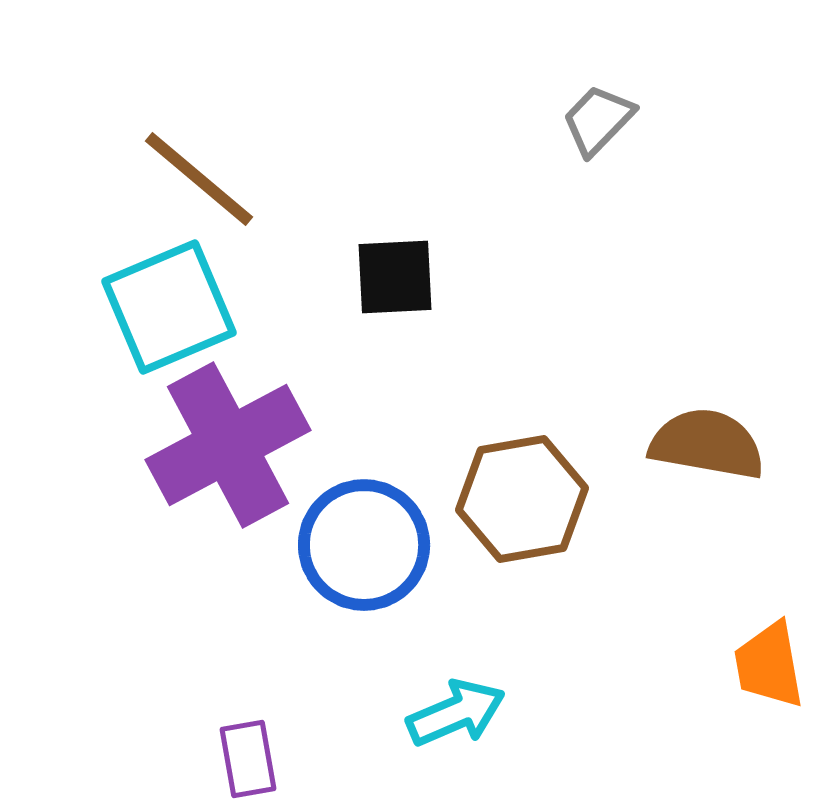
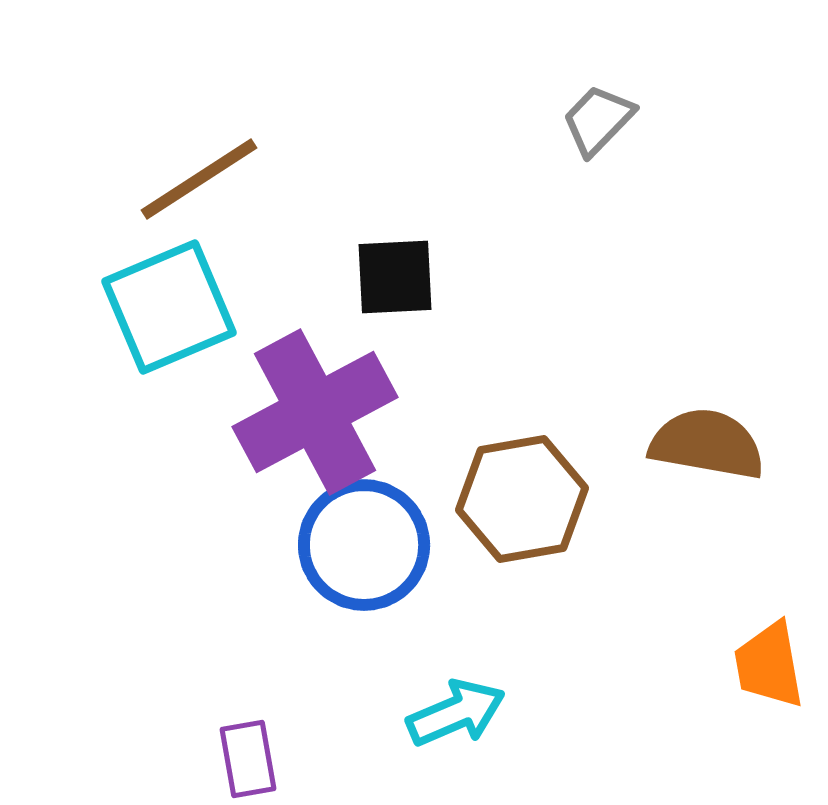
brown line: rotated 73 degrees counterclockwise
purple cross: moved 87 px right, 33 px up
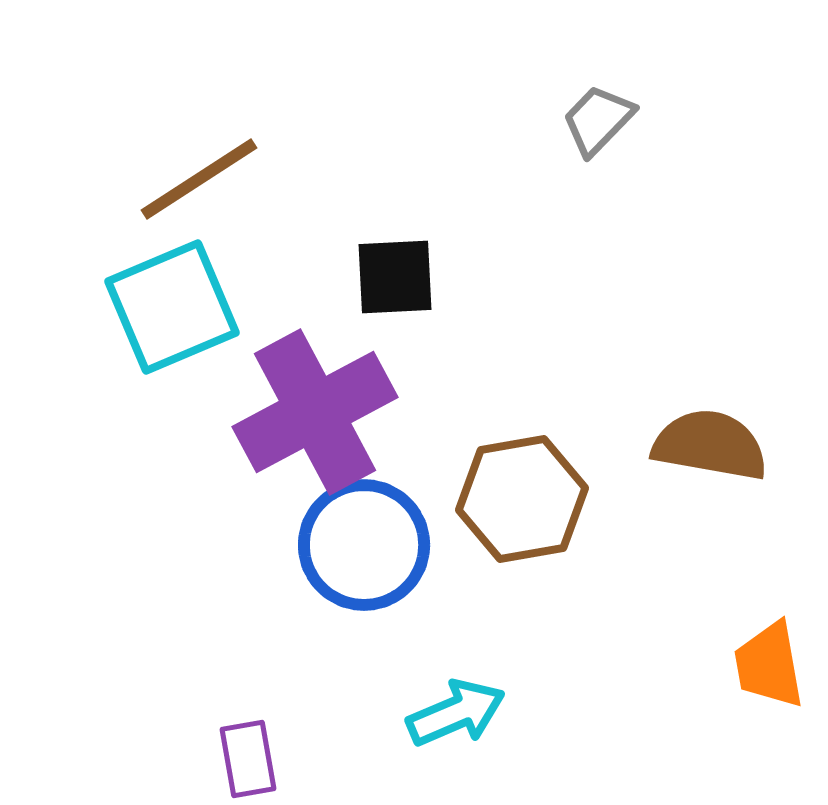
cyan square: moved 3 px right
brown semicircle: moved 3 px right, 1 px down
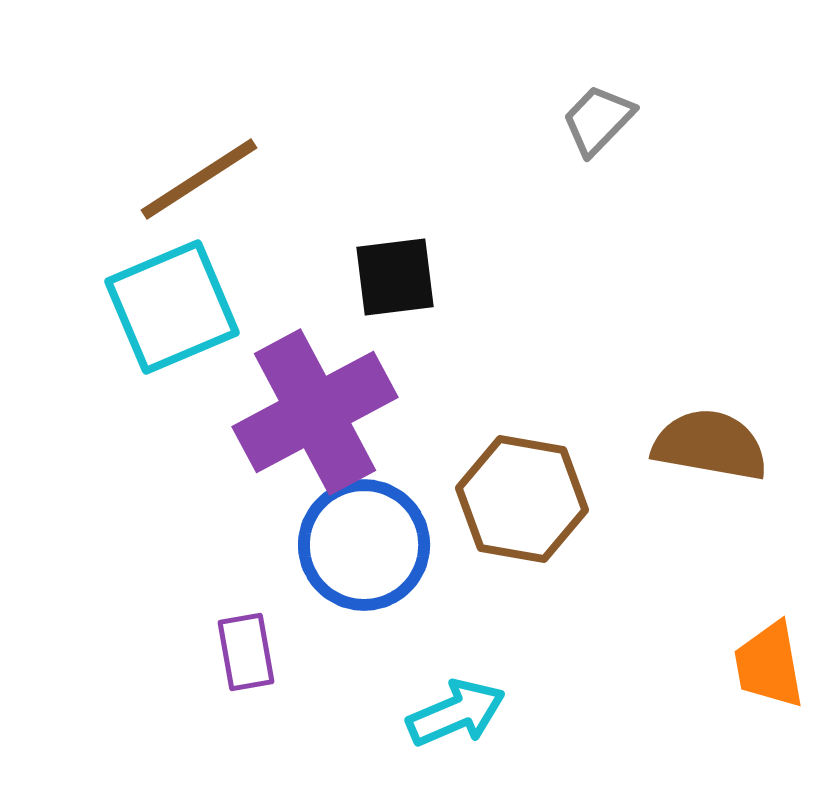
black square: rotated 4 degrees counterclockwise
brown hexagon: rotated 20 degrees clockwise
purple rectangle: moved 2 px left, 107 px up
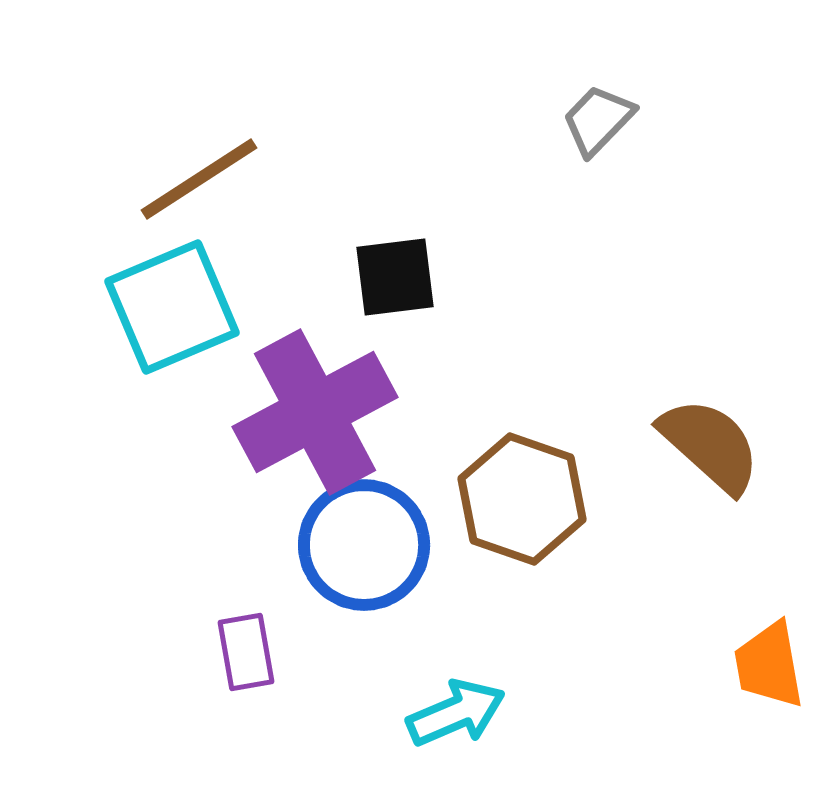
brown semicircle: rotated 32 degrees clockwise
brown hexagon: rotated 9 degrees clockwise
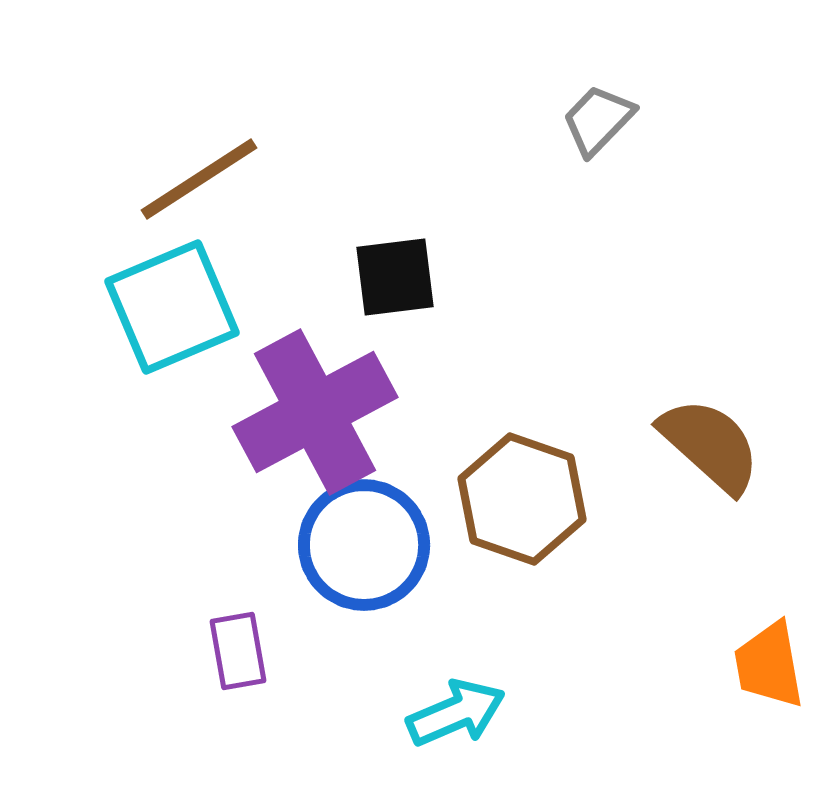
purple rectangle: moved 8 px left, 1 px up
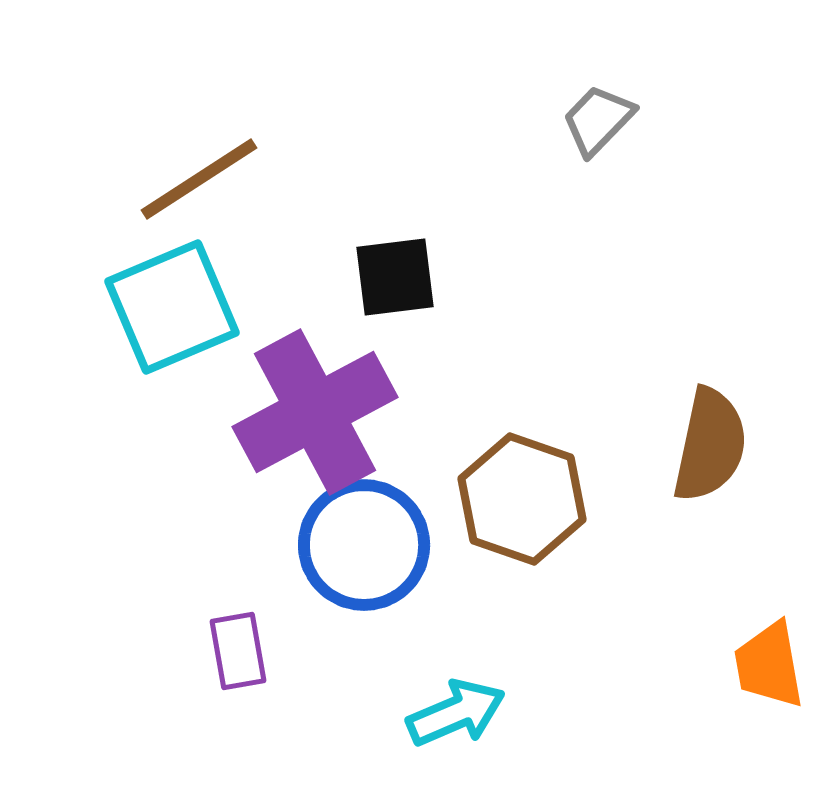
brown semicircle: rotated 60 degrees clockwise
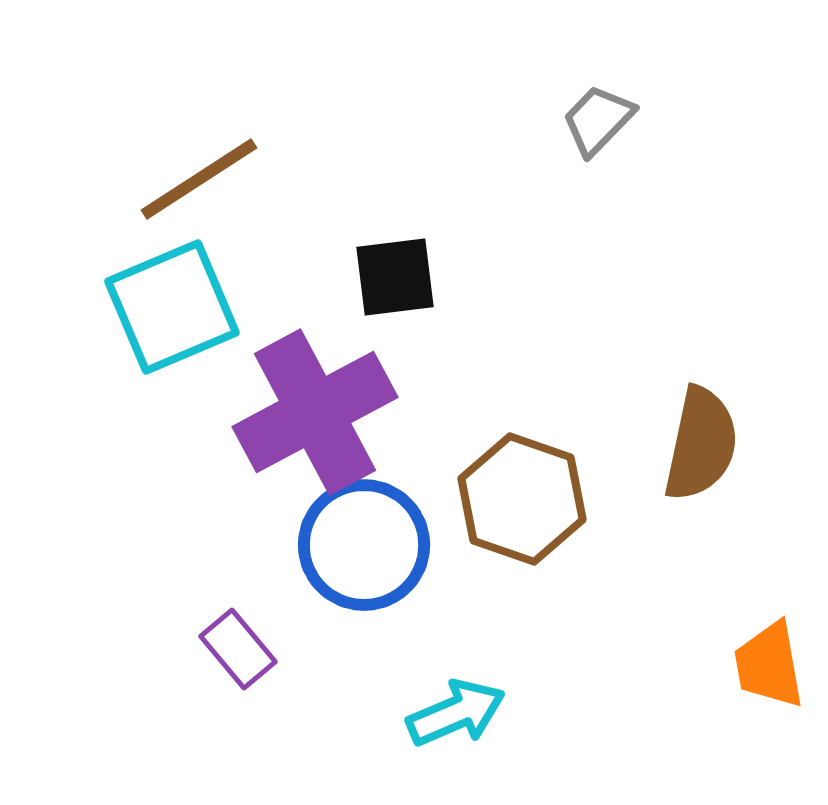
brown semicircle: moved 9 px left, 1 px up
purple rectangle: moved 2 px up; rotated 30 degrees counterclockwise
